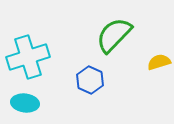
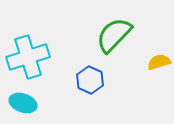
cyan ellipse: moved 2 px left; rotated 12 degrees clockwise
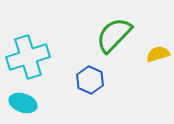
yellow semicircle: moved 1 px left, 8 px up
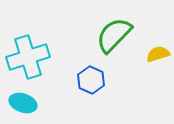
blue hexagon: moved 1 px right
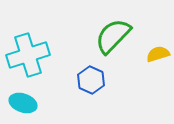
green semicircle: moved 1 px left, 1 px down
cyan cross: moved 2 px up
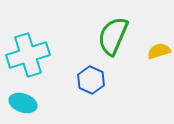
green semicircle: rotated 21 degrees counterclockwise
yellow semicircle: moved 1 px right, 3 px up
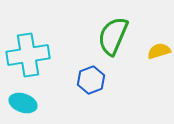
cyan cross: rotated 9 degrees clockwise
blue hexagon: rotated 16 degrees clockwise
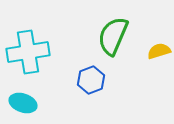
cyan cross: moved 3 px up
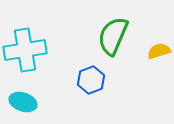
cyan cross: moved 3 px left, 2 px up
cyan ellipse: moved 1 px up
